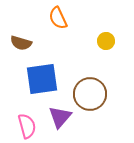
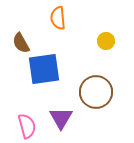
orange semicircle: rotated 20 degrees clockwise
brown semicircle: rotated 45 degrees clockwise
blue square: moved 2 px right, 10 px up
brown circle: moved 6 px right, 2 px up
purple triangle: moved 1 px right, 1 px down; rotated 10 degrees counterclockwise
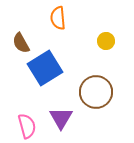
blue square: moved 1 px right, 1 px up; rotated 24 degrees counterclockwise
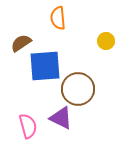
brown semicircle: rotated 85 degrees clockwise
blue square: moved 2 px up; rotated 28 degrees clockwise
brown circle: moved 18 px left, 3 px up
purple triangle: rotated 35 degrees counterclockwise
pink semicircle: moved 1 px right
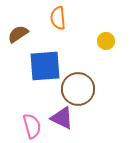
brown semicircle: moved 3 px left, 9 px up
purple triangle: moved 1 px right
pink semicircle: moved 4 px right
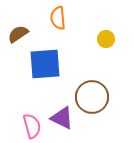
yellow circle: moved 2 px up
blue square: moved 2 px up
brown circle: moved 14 px right, 8 px down
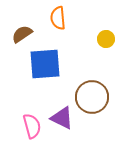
brown semicircle: moved 4 px right
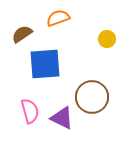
orange semicircle: rotated 75 degrees clockwise
yellow circle: moved 1 px right
pink semicircle: moved 2 px left, 15 px up
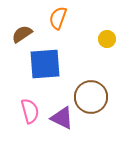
orange semicircle: rotated 50 degrees counterclockwise
brown circle: moved 1 px left
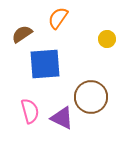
orange semicircle: rotated 15 degrees clockwise
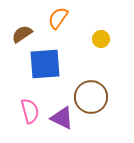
yellow circle: moved 6 px left
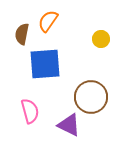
orange semicircle: moved 10 px left, 3 px down
brown semicircle: rotated 45 degrees counterclockwise
purple triangle: moved 7 px right, 7 px down
